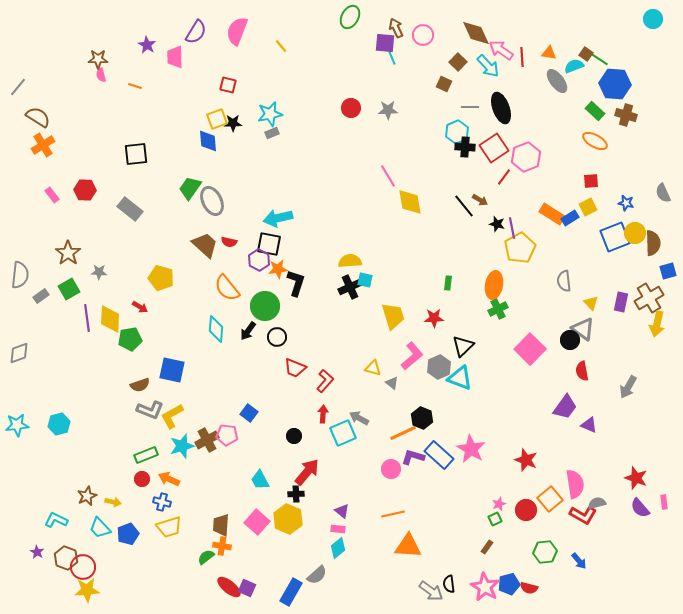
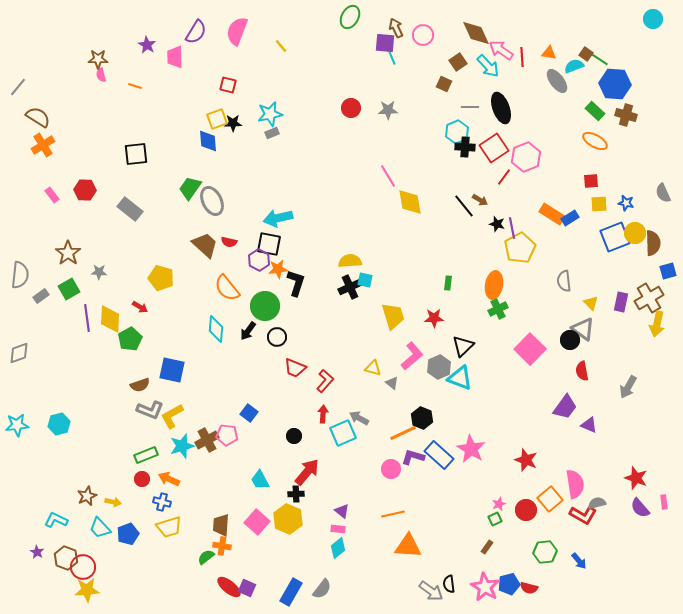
brown square at (458, 62): rotated 12 degrees clockwise
yellow square at (588, 207): moved 11 px right, 3 px up; rotated 24 degrees clockwise
green pentagon at (130, 339): rotated 20 degrees counterclockwise
gray semicircle at (317, 575): moved 5 px right, 14 px down; rotated 10 degrees counterclockwise
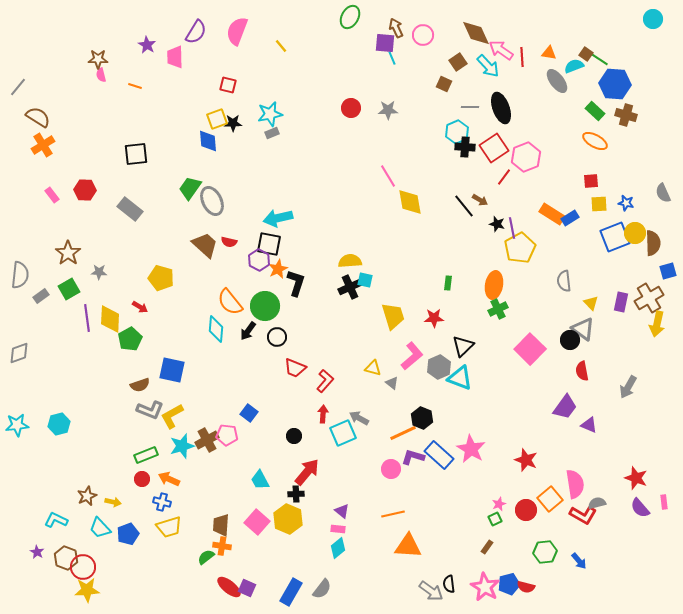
orange star at (278, 269): rotated 18 degrees counterclockwise
orange semicircle at (227, 288): moved 3 px right, 14 px down
red semicircle at (529, 588): moved 3 px left, 1 px up
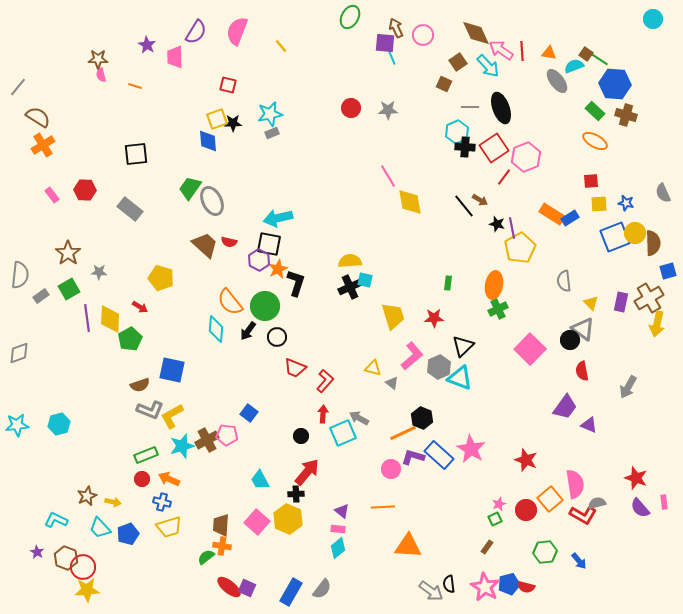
red line at (522, 57): moved 6 px up
black circle at (294, 436): moved 7 px right
orange line at (393, 514): moved 10 px left, 7 px up; rotated 10 degrees clockwise
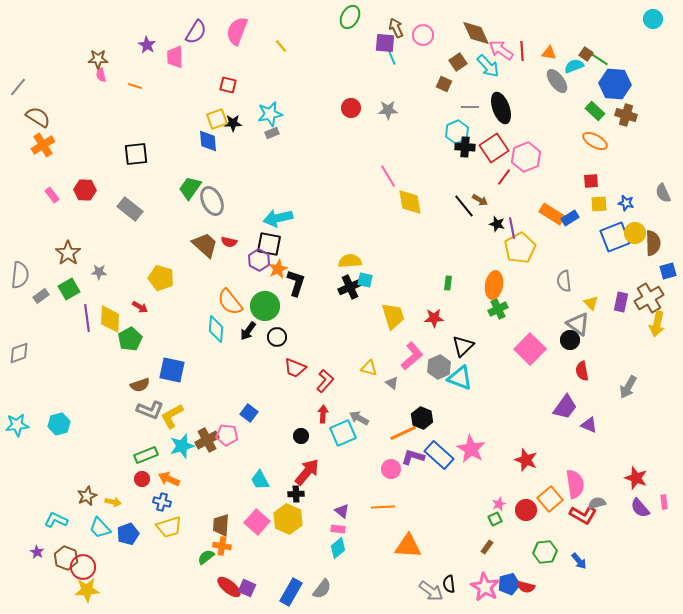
gray triangle at (583, 329): moved 5 px left, 5 px up
yellow triangle at (373, 368): moved 4 px left
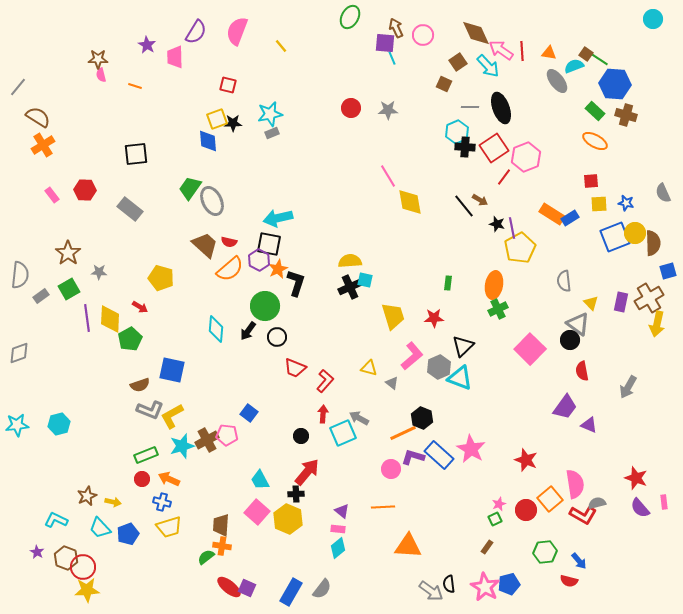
orange semicircle at (230, 302): moved 33 px up; rotated 92 degrees counterclockwise
pink square at (257, 522): moved 10 px up
red semicircle at (526, 587): moved 43 px right, 6 px up
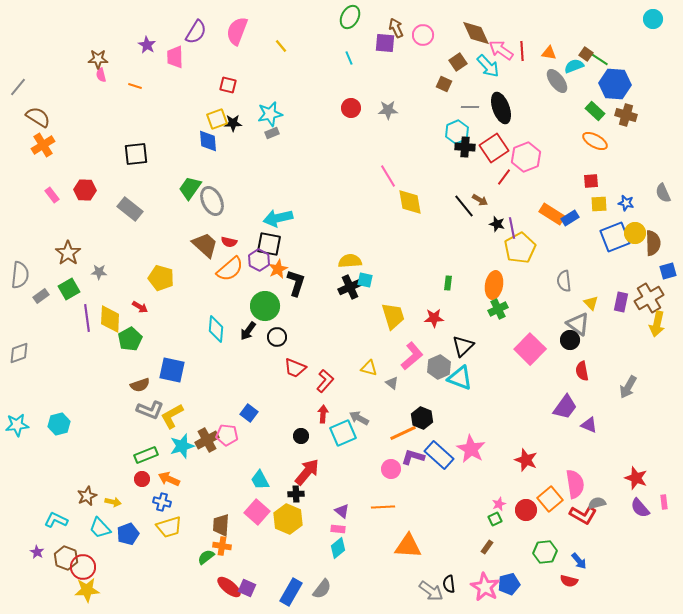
cyan line at (392, 58): moved 43 px left
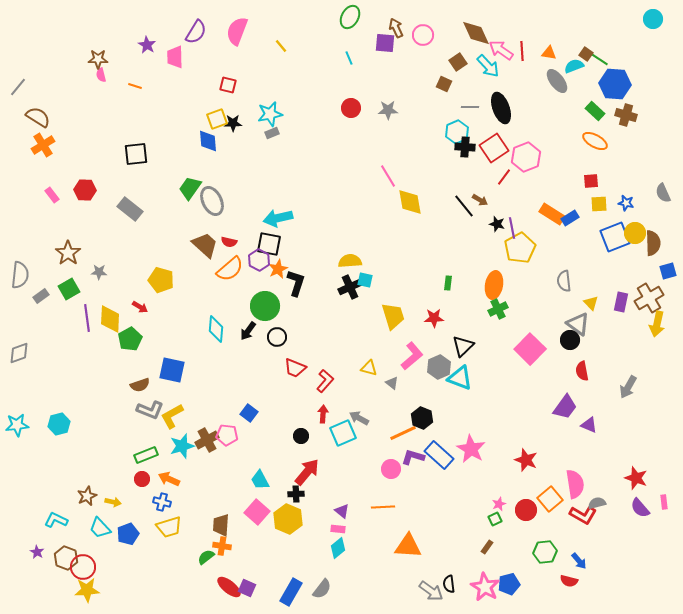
yellow pentagon at (161, 278): moved 2 px down
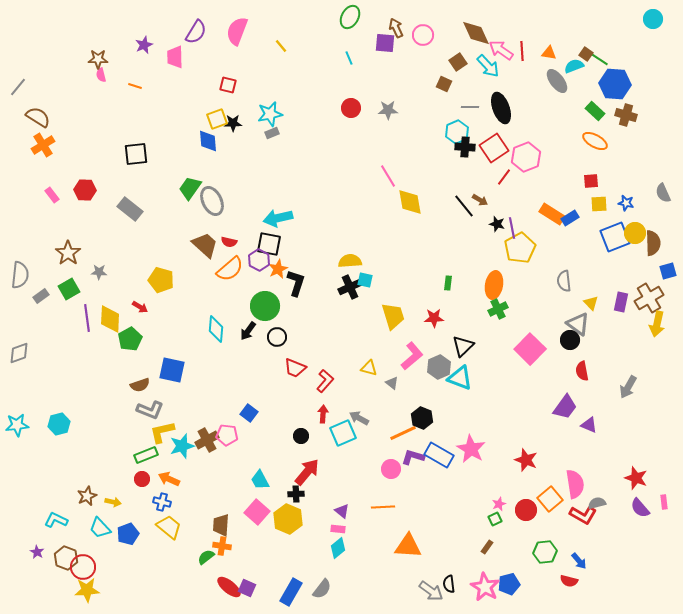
purple star at (147, 45): moved 3 px left; rotated 18 degrees clockwise
yellow L-shape at (172, 416): moved 10 px left, 16 px down; rotated 16 degrees clockwise
blue rectangle at (439, 455): rotated 12 degrees counterclockwise
yellow trapezoid at (169, 527): rotated 124 degrees counterclockwise
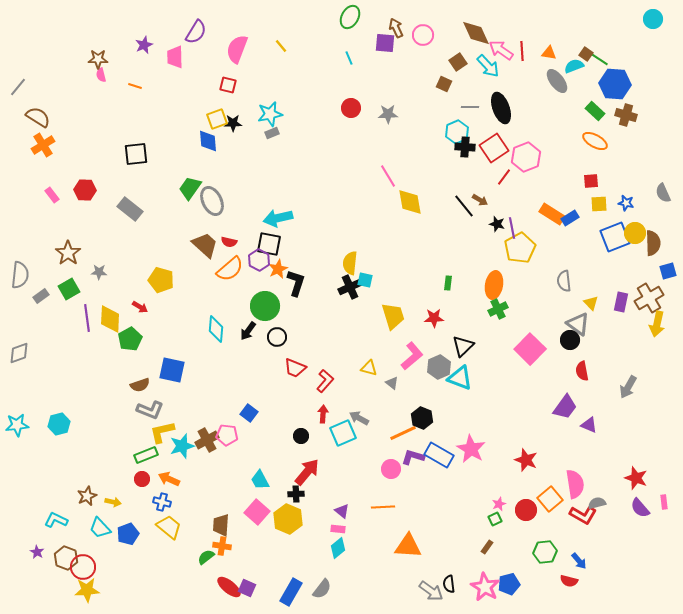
pink semicircle at (237, 31): moved 18 px down
gray star at (388, 110): moved 4 px down
yellow semicircle at (350, 261): moved 2 px down; rotated 80 degrees counterclockwise
